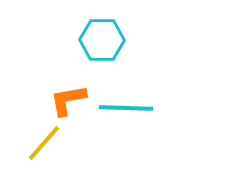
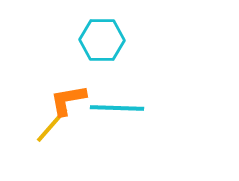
cyan line: moved 9 px left
yellow line: moved 8 px right, 18 px up
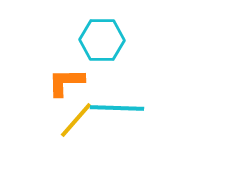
orange L-shape: moved 2 px left, 18 px up; rotated 9 degrees clockwise
yellow line: moved 24 px right, 5 px up
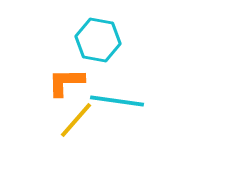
cyan hexagon: moved 4 px left; rotated 9 degrees clockwise
cyan line: moved 7 px up; rotated 6 degrees clockwise
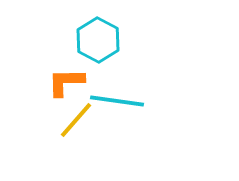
cyan hexagon: rotated 18 degrees clockwise
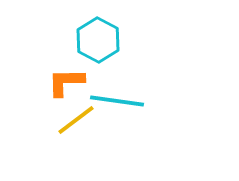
yellow line: rotated 12 degrees clockwise
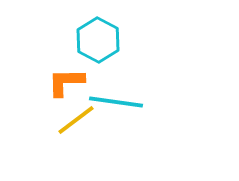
cyan line: moved 1 px left, 1 px down
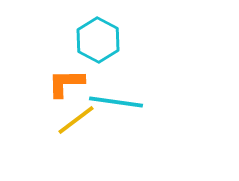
orange L-shape: moved 1 px down
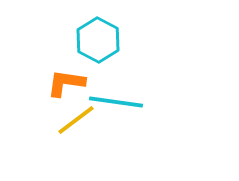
orange L-shape: rotated 9 degrees clockwise
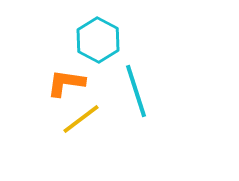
cyan line: moved 20 px right, 11 px up; rotated 64 degrees clockwise
yellow line: moved 5 px right, 1 px up
